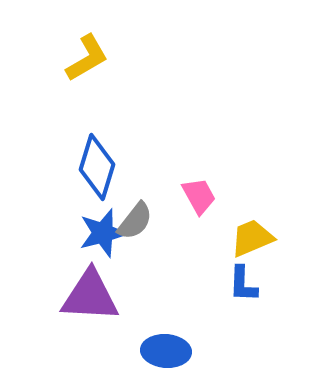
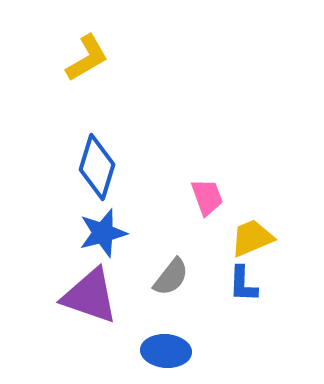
pink trapezoid: moved 8 px right, 1 px down; rotated 9 degrees clockwise
gray semicircle: moved 36 px right, 56 px down
purple triangle: rotated 16 degrees clockwise
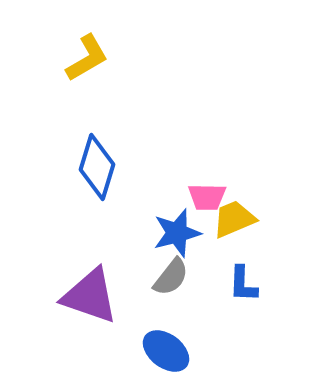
pink trapezoid: rotated 111 degrees clockwise
blue star: moved 74 px right
yellow trapezoid: moved 18 px left, 19 px up
blue ellipse: rotated 33 degrees clockwise
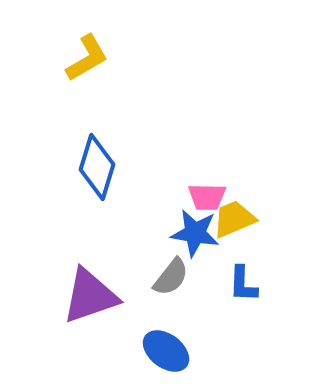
blue star: moved 18 px right; rotated 24 degrees clockwise
purple triangle: rotated 38 degrees counterclockwise
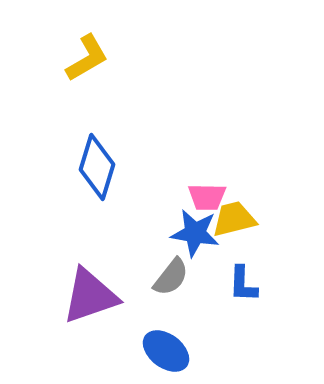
yellow trapezoid: rotated 9 degrees clockwise
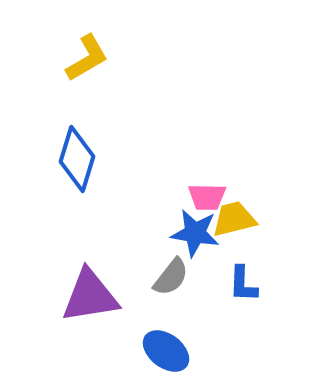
blue diamond: moved 20 px left, 8 px up
purple triangle: rotated 10 degrees clockwise
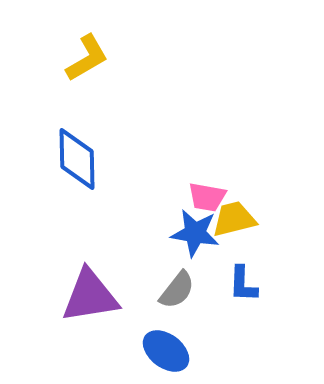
blue diamond: rotated 18 degrees counterclockwise
pink trapezoid: rotated 9 degrees clockwise
gray semicircle: moved 6 px right, 13 px down
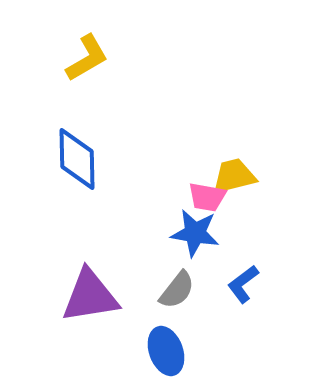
yellow trapezoid: moved 43 px up
blue L-shape: rotated 51 degrees clockwise
blue ellipse: rotated 33 degrees clockwise
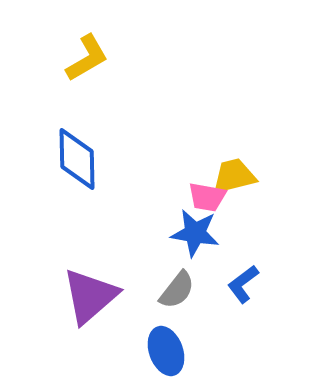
purple triangle: rotated 32 degrees counterclockwise
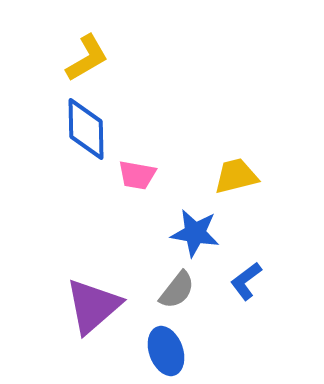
blue diamond: moved 9 px right, 30 px up
yellow trapezoid: moved 2 px right
pink trapezoid: moved 70 px left, 22 px up
blue L-shape: moved 3 px right, 3 px up
purple triangle: moved 3 px right, 10 px down
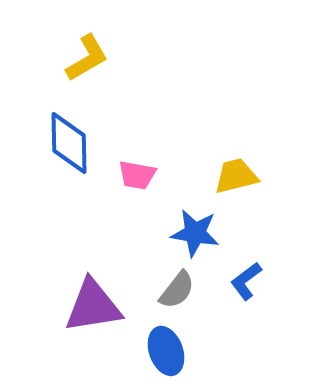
blue diamond: moved 17 px left, 14 px down
purple triangle: rotated 32 degrees clockwise
